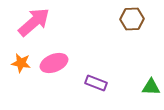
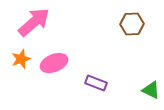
brown hexagon: moved 5 px down
orange star: moved 4 px up; rotated 30 degrees counterclockwise
green triangle: moved 3 px down; rotated 24 degrees clockwise
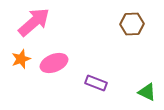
green triangle: moved 4 px left, 2 px down
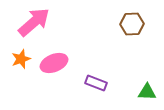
green triangle: rotated 24 degrees counterclockwise
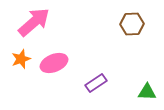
purple rectangle: rotated 55 degrees counterclockwise
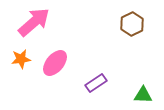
brown hexagon: rotated 25 degrees counterclockwise
orange star: rotated 12 degrees clockwise
pink ellipse: moved 1 px right; rotated 28 degrees counterclockwise
green triangle: moved 4 px left, 3 px down
